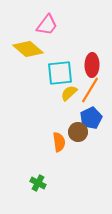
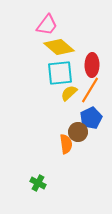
yellow diamond: moved 31 px right, 2 px up
orange semicircle: moved 7 px right, 2 px down
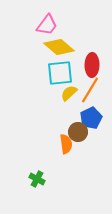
green cross: moved 1 px left, 4 px up
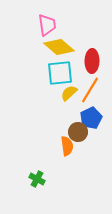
pink trapezoid: rotated 45 degrees counterclockwise
red ellipse: moved 4 px up
orange semicircle: moved 1 px right, 2 px down
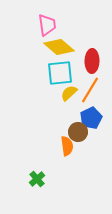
green cross: rotated 21 degrees clockwise
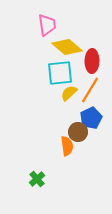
yellow diamond: moved 8 px right
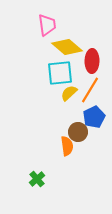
blue pentagon: moved 3 px right, 1 px up
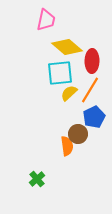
pink trapezoid: moved 1 px left, 5 px up; rotated 20 degrees clockwise
brown circle: moved 2 px down
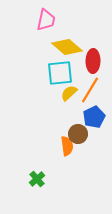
red ellipse: moved 1 px right
